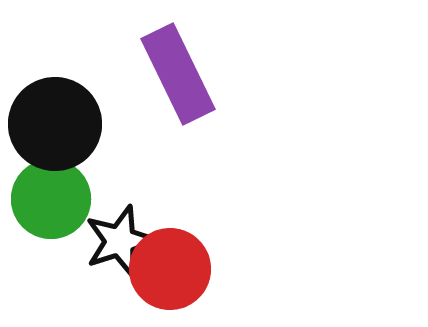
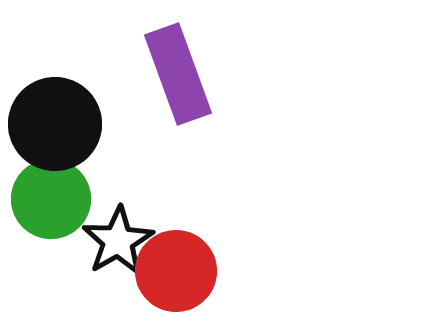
purple rectangle: rotated 6 degrees clockwise
black star: moved 2 px left; rotated 12 degrees counterclockwise
red circle: moved 6 px right, 2 px down
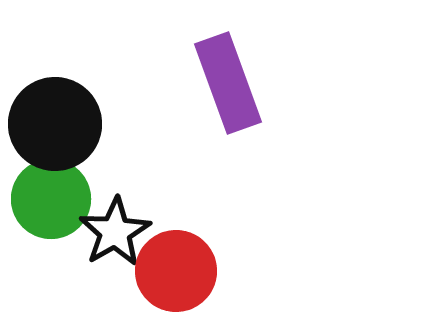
purple rectangle: moved 50 px right, 9 px down
black star: moved 3 px left, 9 px up
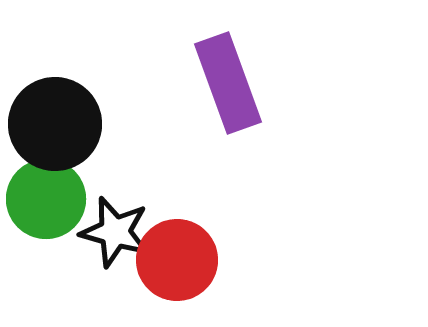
green circle: moved 5 px left
black star: rotated 26 degrees counterclockwise
red circle: moved 1 px right, 11 px up
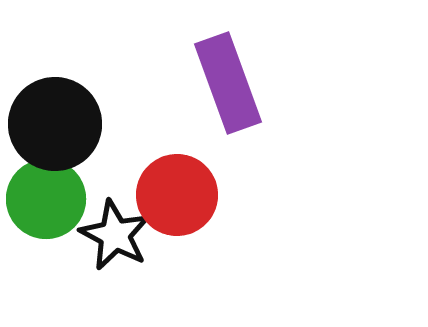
black star: moved 3 px down; rotated 12 degrees clockwise
red circle: moved 65 px up
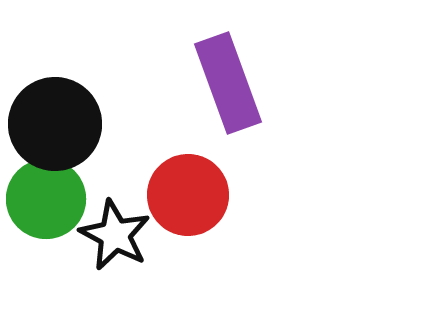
red circle: moved 11 px right
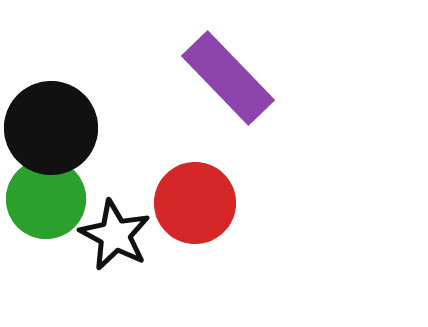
purple rectangle: moved 5 px up; rotated 24 degrees counterclockwise
black circle: moved 4 px left, 4 px down
red circle: moved 7 px right, 8 px down
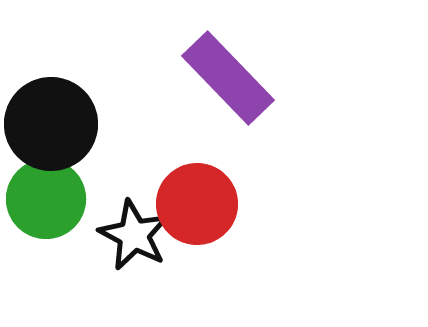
black circle: moved 4 px up
red circle: moved 2 px right, 1 px down
black star: moved 19 px right
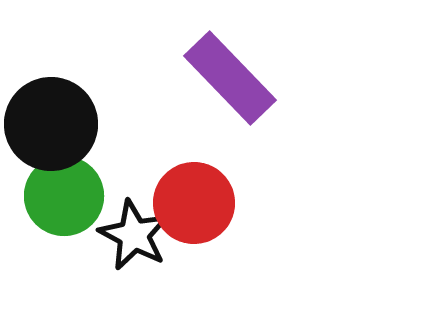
purple rectangle: moved 2 px right
green circle: moved 18 px right, 3 px up
red circle: moved 3 px left, 1 px up
